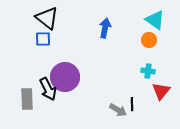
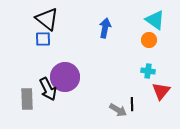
black triangle: moved 1 px down
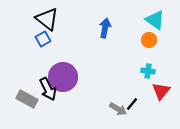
blue square: rotated 28 degrees counterclockwise
purple circle: moved 2 px left
gray rectangle: rotated 60 degrees counterclockwise
black line: rotated 40 degrees clockwise
gray arrow: moved 1 px up
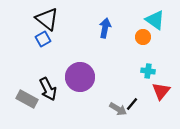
orange circle: moved 6 px left, 3 px up
purple circle: moved 17 px right
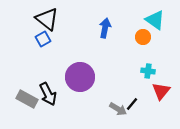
black arrow: moved 5 px down
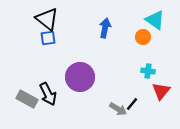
blue square: moved 5 px right, 1 px up; rotated 21 degrees clockwise
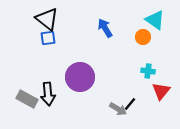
blue arrow: rotated 42 degrees counterclockwise
black arrow: rotated 20 degrees clockwise
black line: moved 2 px left
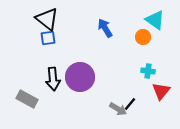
black arrow: moved 5 px right, 15 px up
